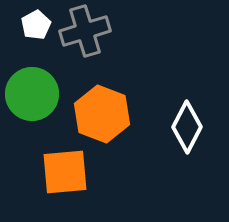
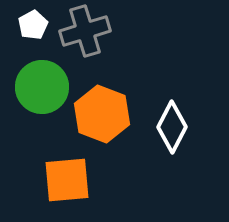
white pentagon: moved 3 px left
green circle: moved 10 px right, 7 px up
white diamond: moved 15 px left
orange square: moved 2 px right, 8 px down
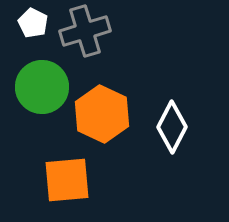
white pentagon: moved 2 px up; rotated 16 degrees counterclockwise
orange hexagon: rotated 4 degrees clockwise
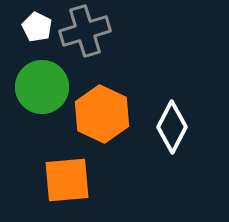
white pentagon: moved 4 px right, 4 px down
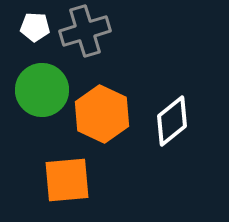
white pentagon: moved 2 px left; rotated 24 degrees counterclockwise
green circle: moved 3 px down
white diamond: moved 6 px up; rotated 24 degrees clockwise
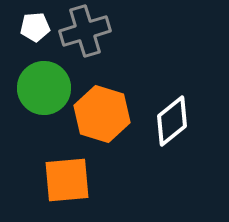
white pentagon: rotated 8 degrees counterclockwise
green circle: moved 2 px right, 2 px up
orange hexagon: rotated 8 degrees counterclockwise
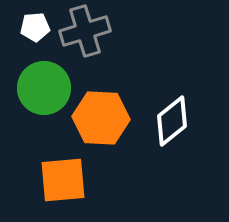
orange hexagon: moved 1 px left, 4 px down; rotated 14 degrees counterclockwise
orange square: moved 4 px left
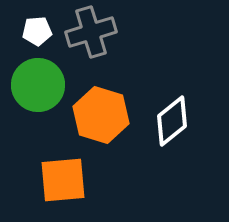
white pentagon: moved 2 px right, 4 px down
gray cross: moved 6 px right, 1 px down
green circle: moved 6 px left, 3 px up
orange hexagon: moved 3 px up; rotated 14 degrees clockwise
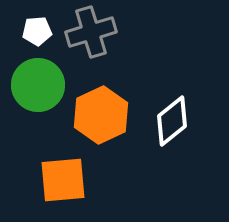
orange hexagon: rotated 18 degrees clockwise
